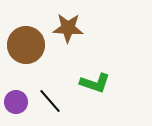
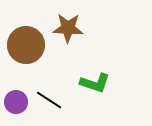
black line: moved 1 px left, 1 px up; rotated 16 degrees counterclockwise
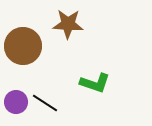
brown star: moved 4 px up
brown circle: moved 3 px left, 1 px down
black line: moved 4 px left, 3 px down
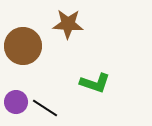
black line: moved 5 px down
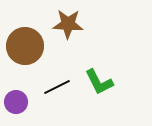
brown circle: moved 2 px right
green L-shape: moved 4 px right, 1 px up; rotated 44 degrees clockwise
black line: moved 12 px right, 21 px up; rotated 60 degrees counterclockwise
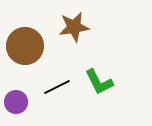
brown star: moved 6 px right, 3 px down; rotated 12 degrees counterclockwise
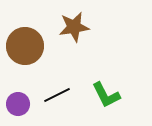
green L-shape: moved 7 px right, 13 px down
black line: moved 8 px down
purple circle: moved 2 px right, 2 px down
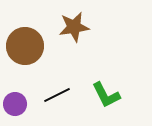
purple circle: moved 3 px left
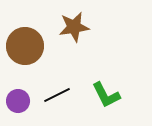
purple circle: moved 3 px right, 3 px up
